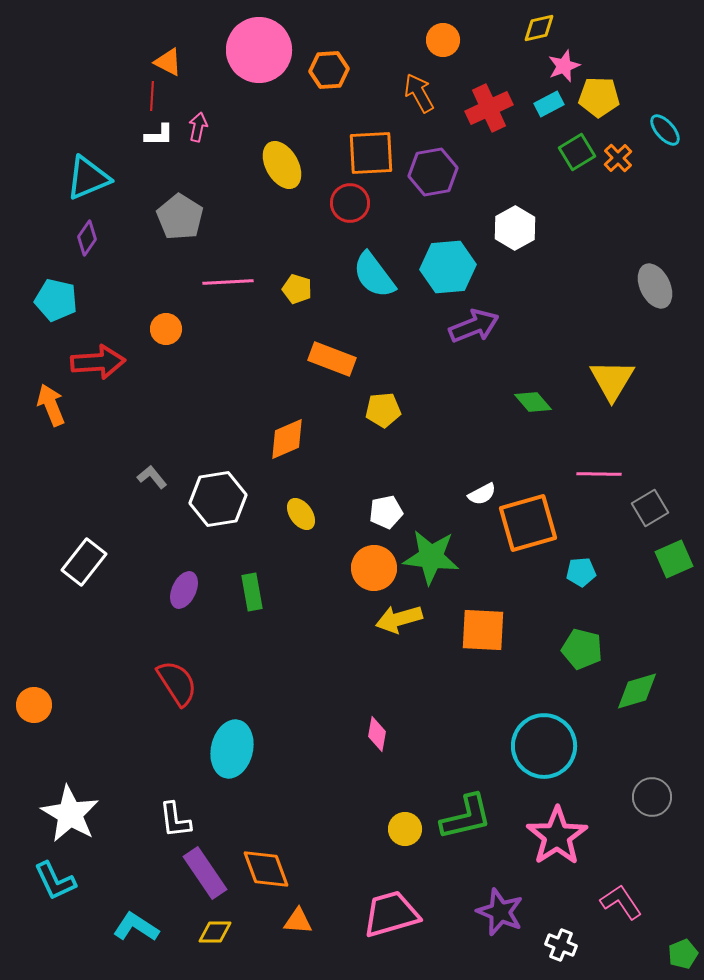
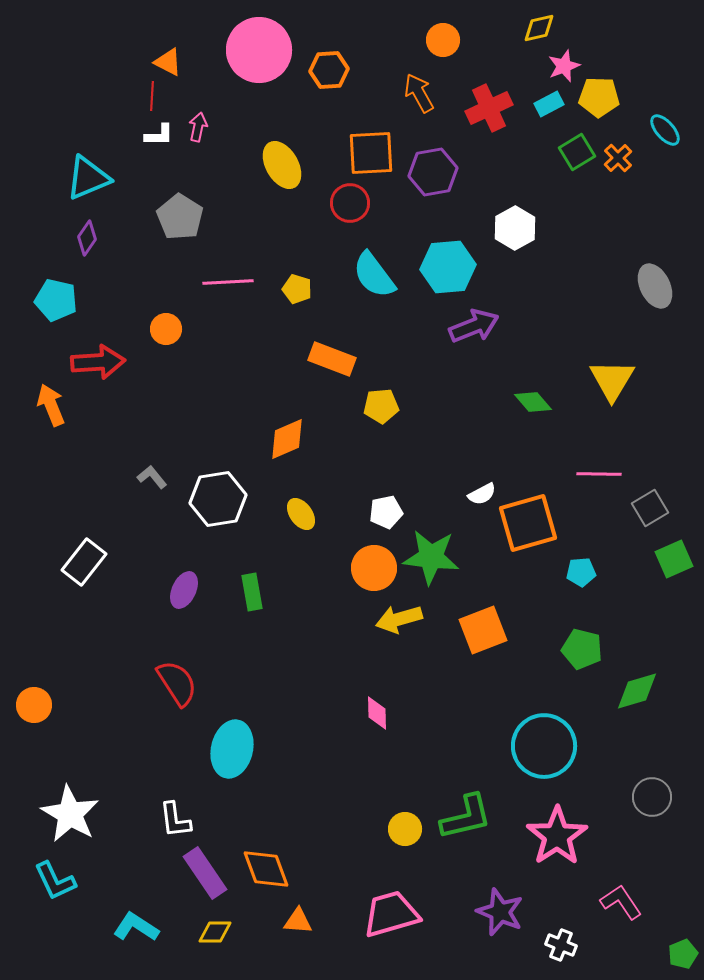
yellow pentagon at (383, 410): moved 2 px left, 4 px up
orange square at (483, 630): rotated 24 degrees counterclockwise
pink diamond at (377, 734): moved 21 px up; rotated 12 degrees counterclockwise
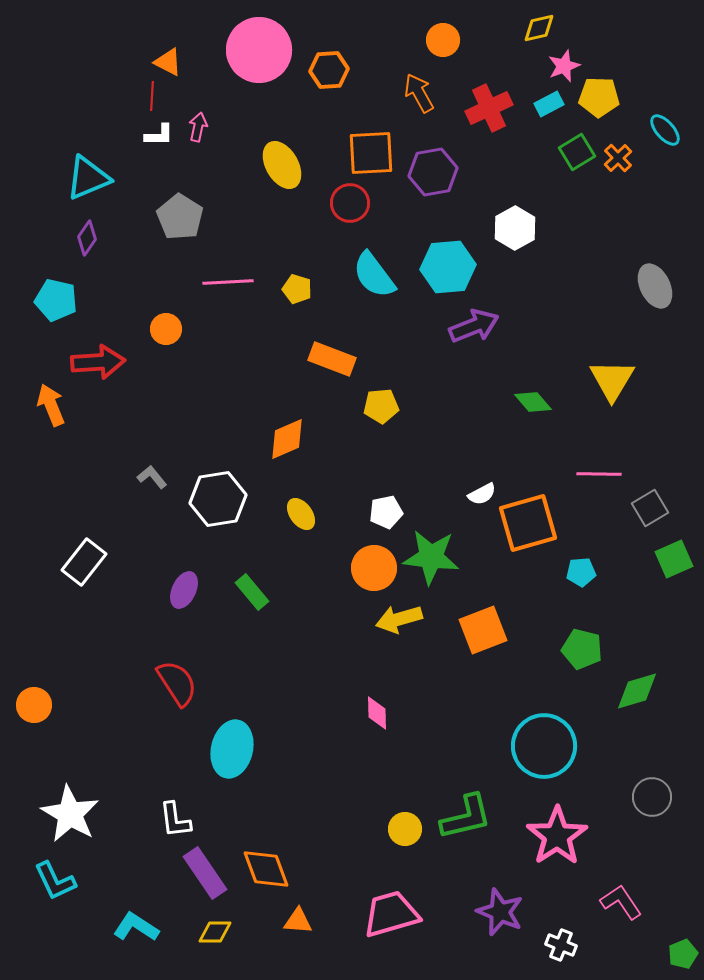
green rectangle at (252, 592): rotated 30 degrees counterclockwise
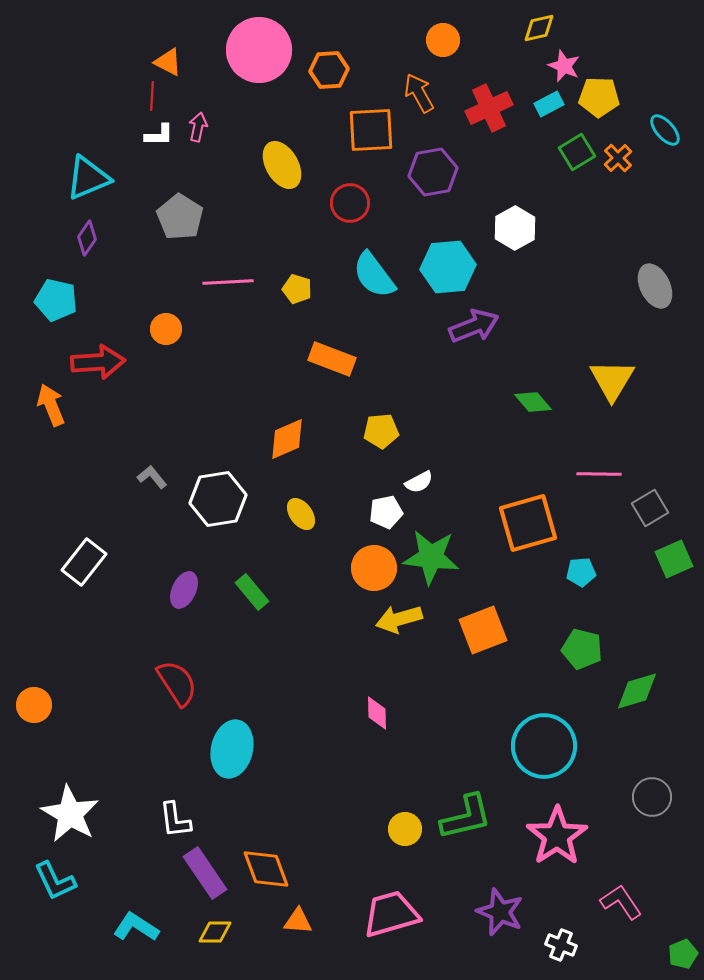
pink star at (564, 66): rotated 28 degrees counterclockwise
orange square at (371, 153): moved 23 px up
yellow pentagon at (381, 406): moved 25 px down
white semicircle at (482, 494): moved 63 px left, 12 px up
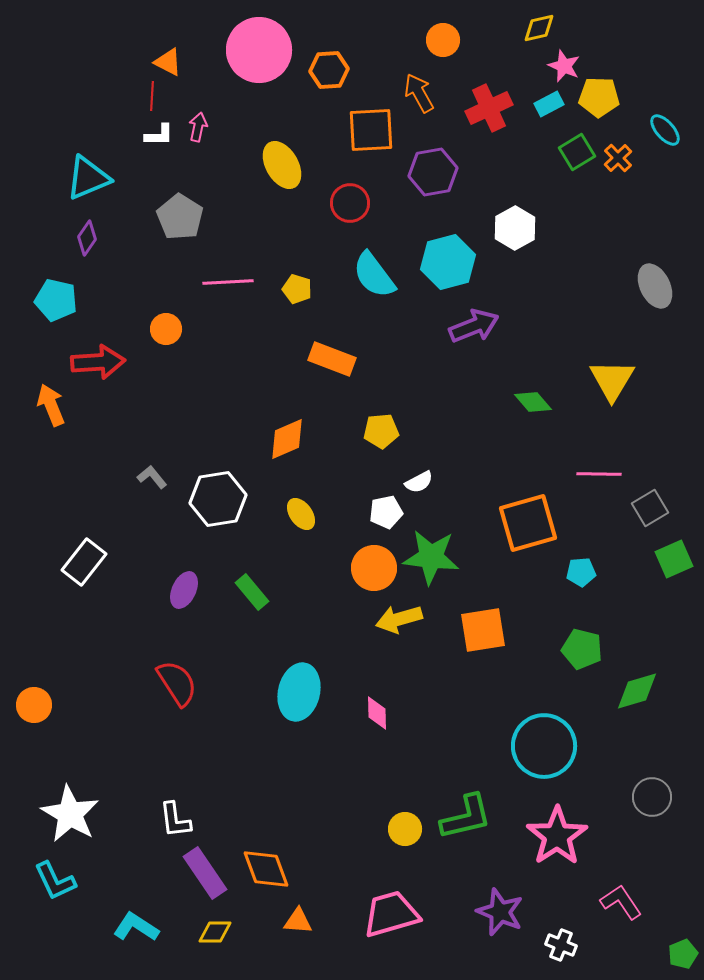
cyan hexagon at (448, 267): moved 5 px up; rotated 10 degrees counterclockwise
orange square at (483, 630): rotated 12 degrees clockwise
cyan ellipse at (232, 749): moved 67 px right, 57 px up
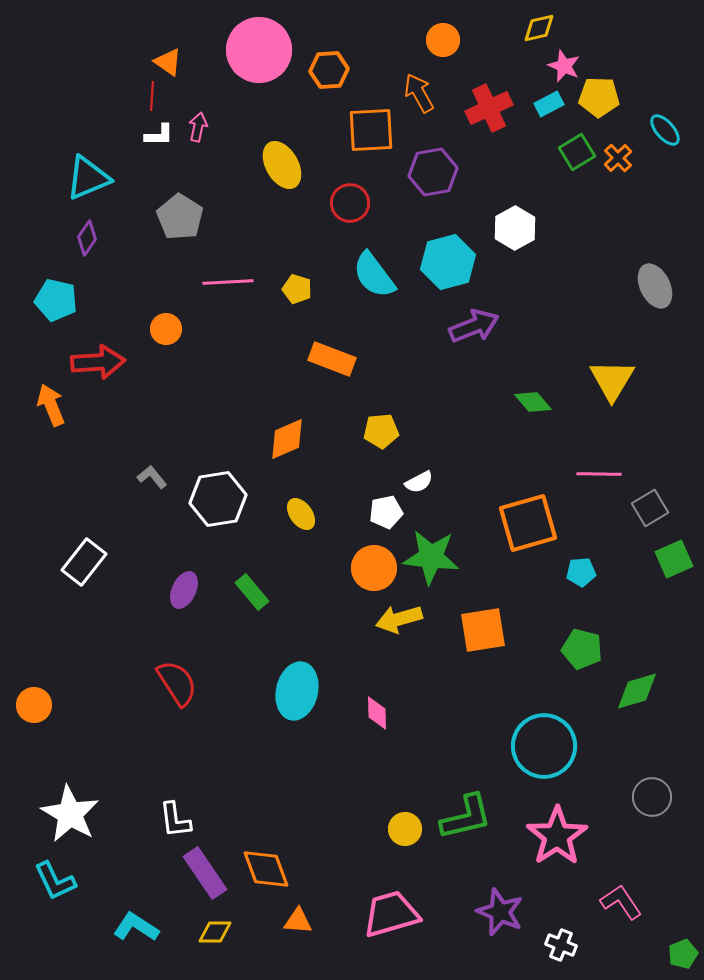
orange triangle at (168, 62): rotated 8 degrees clockwise
cyan ellipse at (299, 692): moved 2 px left, 1 px up
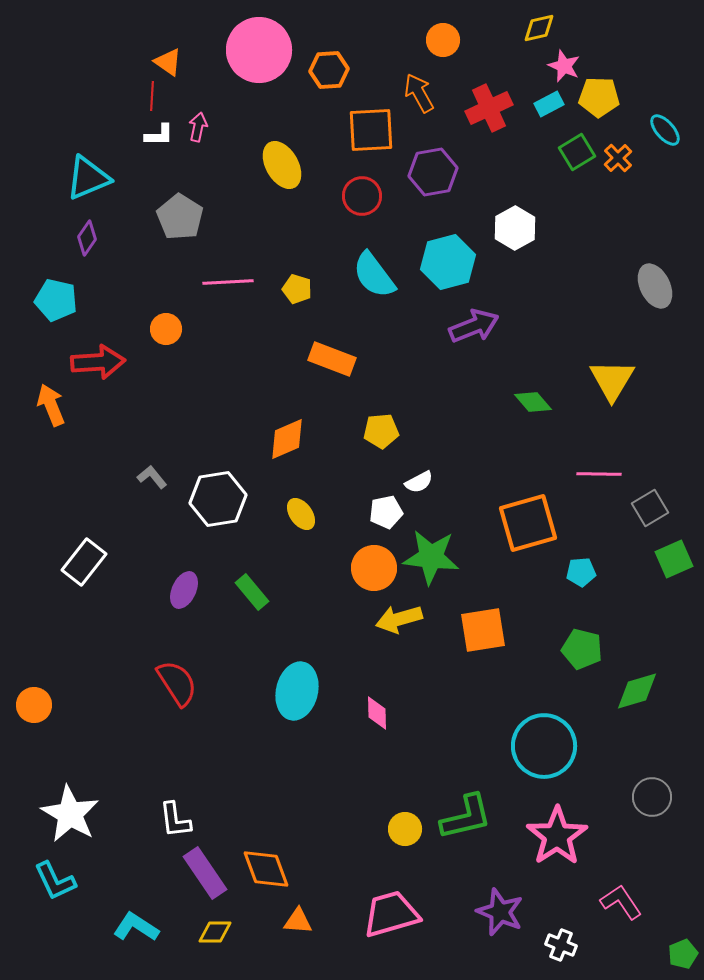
red circle at (350, 203): moved 12 px right, 7 px up
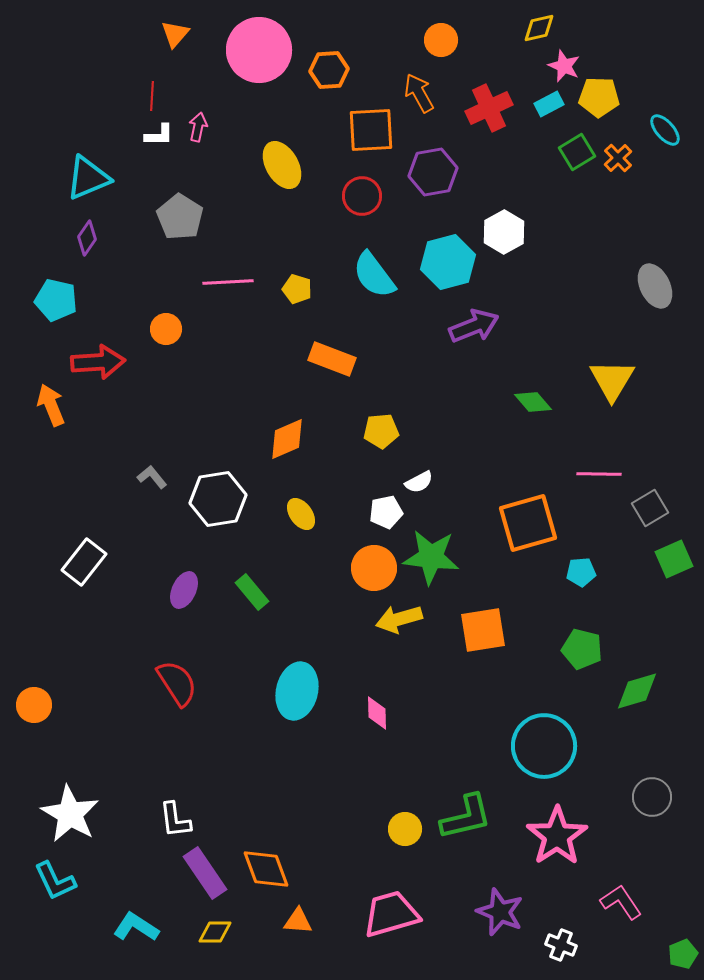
orange circle at (443, 40): moved 2 px left
orange triangle at (168, 62): moved 7 px right, 28 px up; rotated 36 degrees clockwise
white hexagon at (515, 228): moved 11 px left, 4 px down
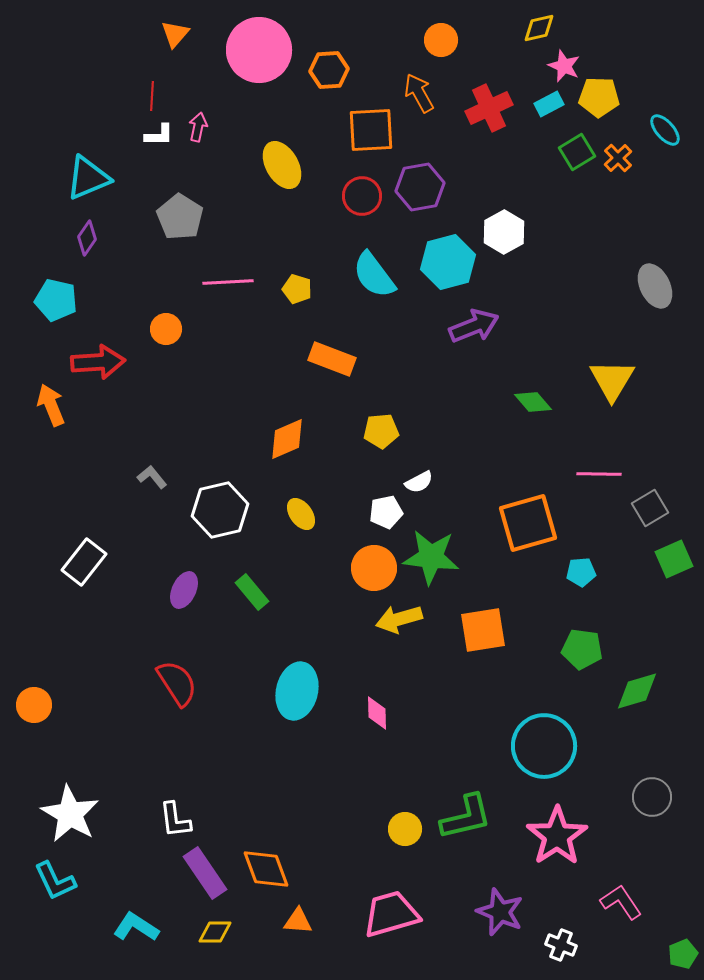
purple hexagon at (433, 172): moved 13 px left, 15 px down
white hexagon at (218, 499): moved 2 px right, 11 px down; rotated 4 degrees counterclockwise
green pentagon at (582, 649): rotated 6 degrees counterclockwise
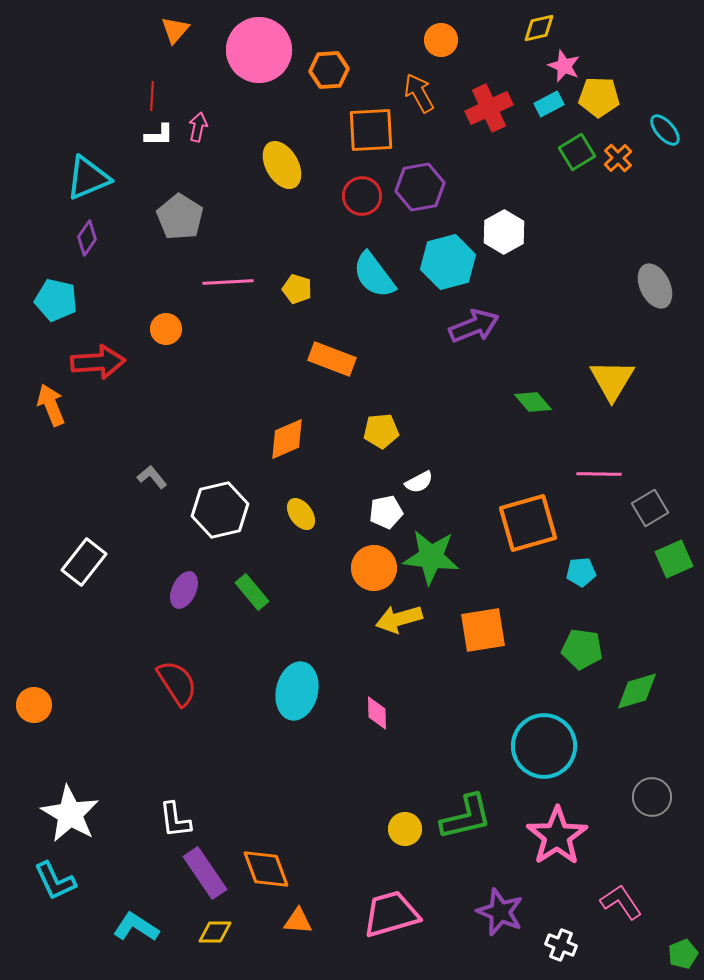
orange triangle at (175, 34): moved 4 px up
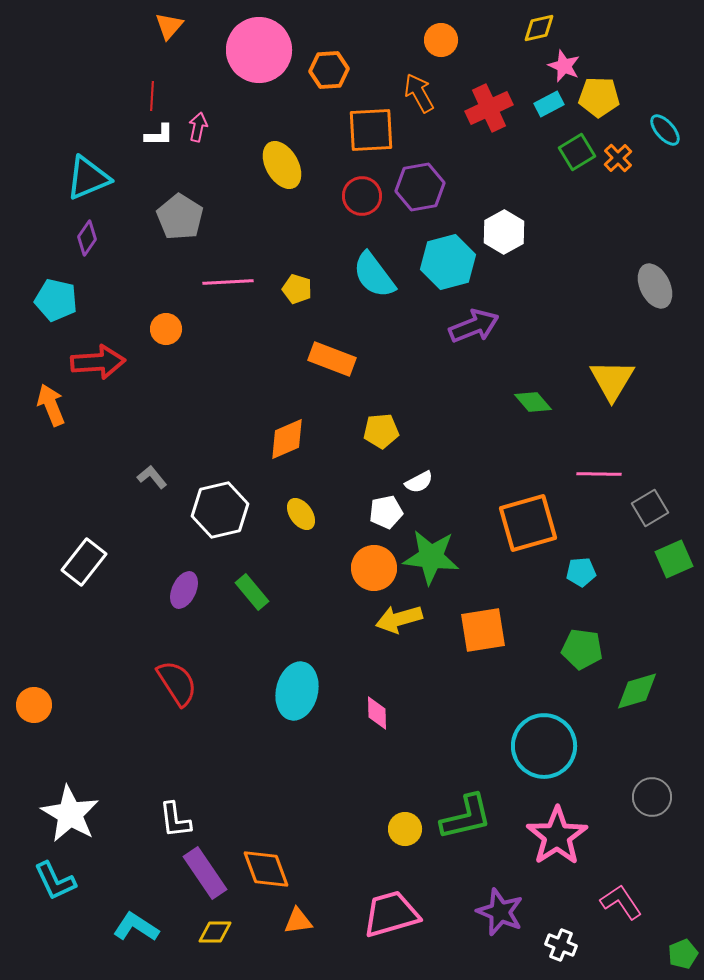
orange triangle at (175, 30): moved 6 px left, 4 px up
orange triangle at (298, 921): rotated 12 degrees counterclockwise
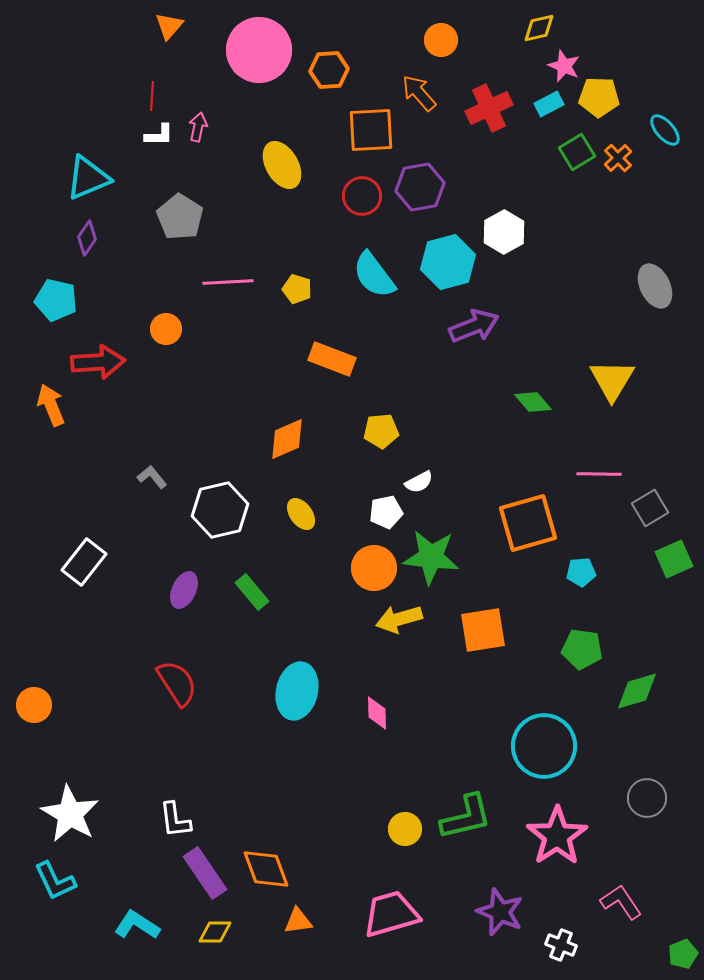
orange arrow at (419, 93): rotated 12 degrees counterclockwise
gray circle at (652, 797): moved 5 px left, 1 px down
cyan L-shape at (136, 927): moved 1 px right, 2 px up
